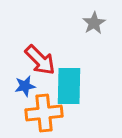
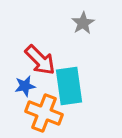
gray star: moved 11 px left
cyan rectangle: rotated 9 degrees counterclockwise
orange cross: rotated 27 degrees clockwise
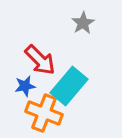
cyan rectangle: rotated 48 degrees clockwise
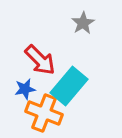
blue star: moved 3 px down
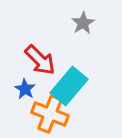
blue star: rotated 30 degrees counterclockwise
orange cross: moved 6 px right, 1 px down
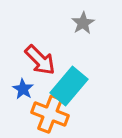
blue star: moved 2 px left
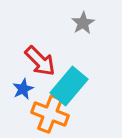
red arrow: moved 1 px down
blue star: rotated 15 degrees clockwise
